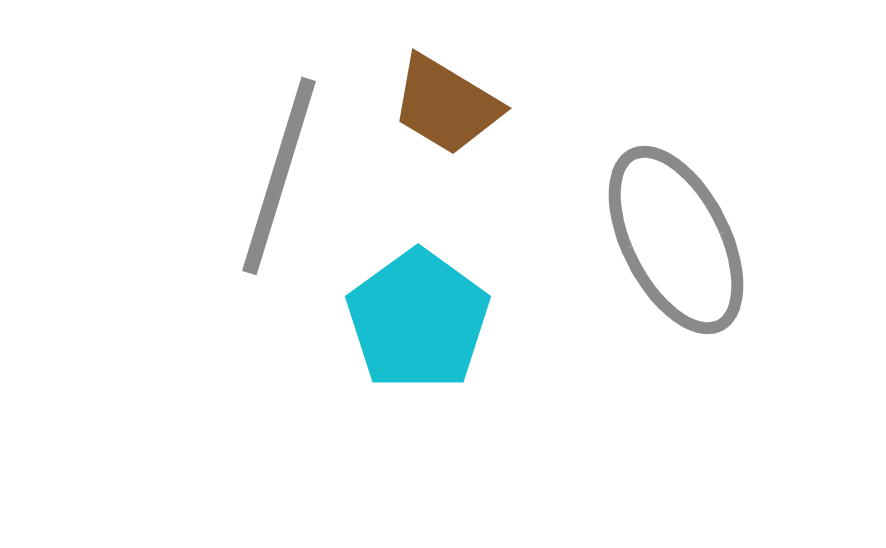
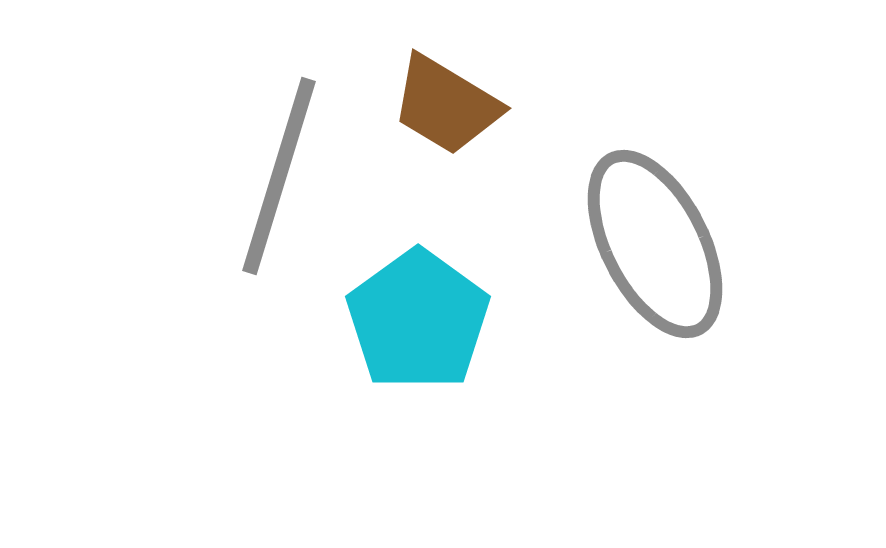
gray ellipse: moved 21 px left, 4 px down
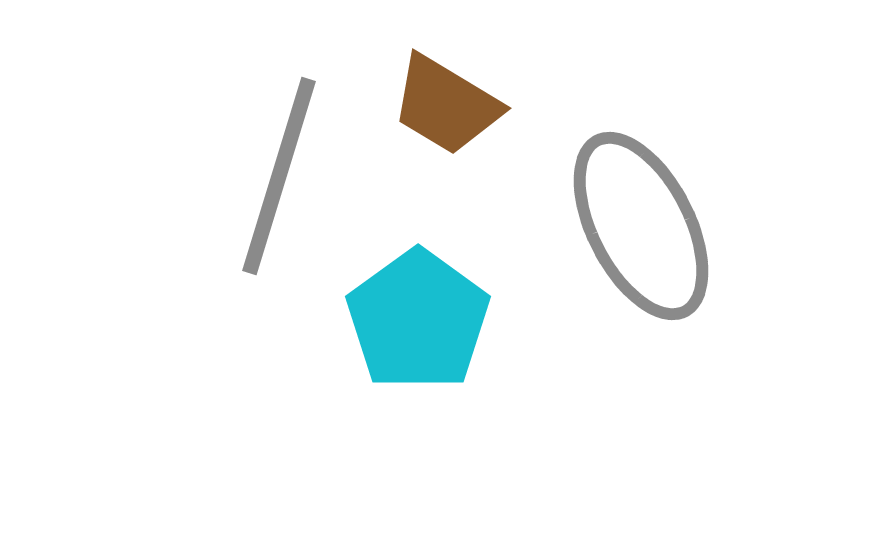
gray ellipse: moved 14 px left, 18 px up
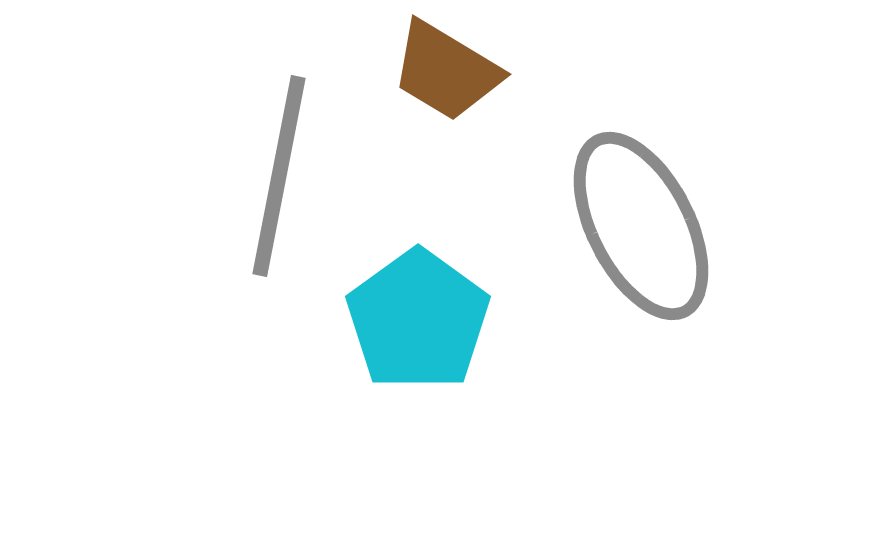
brown trapezoid: moved 34 px up
gray line: rotated 6 degrees counterclockwise
